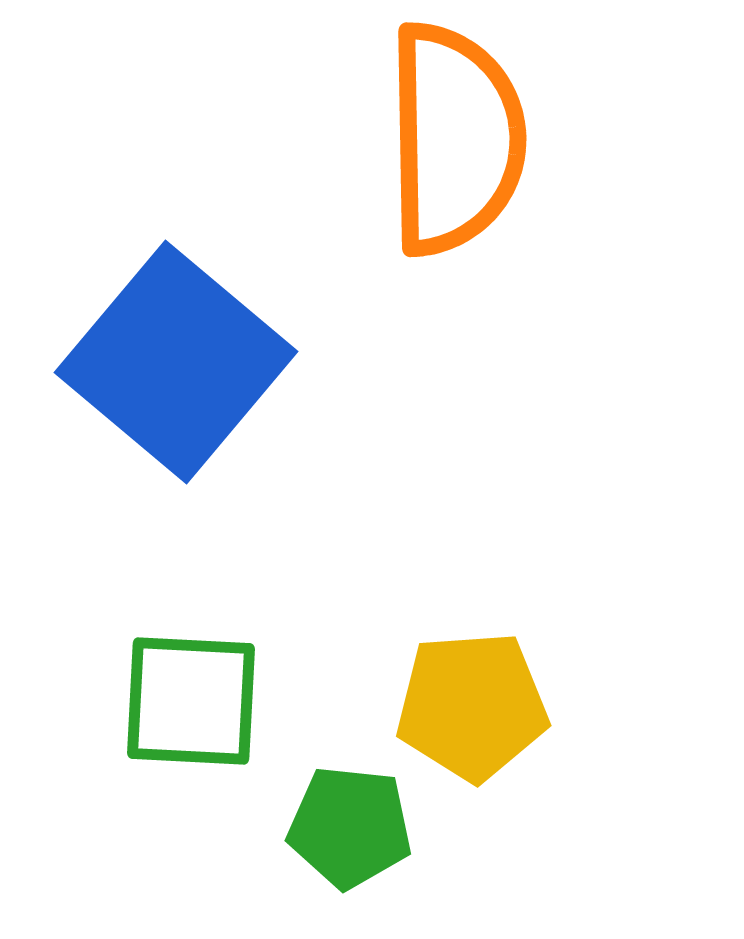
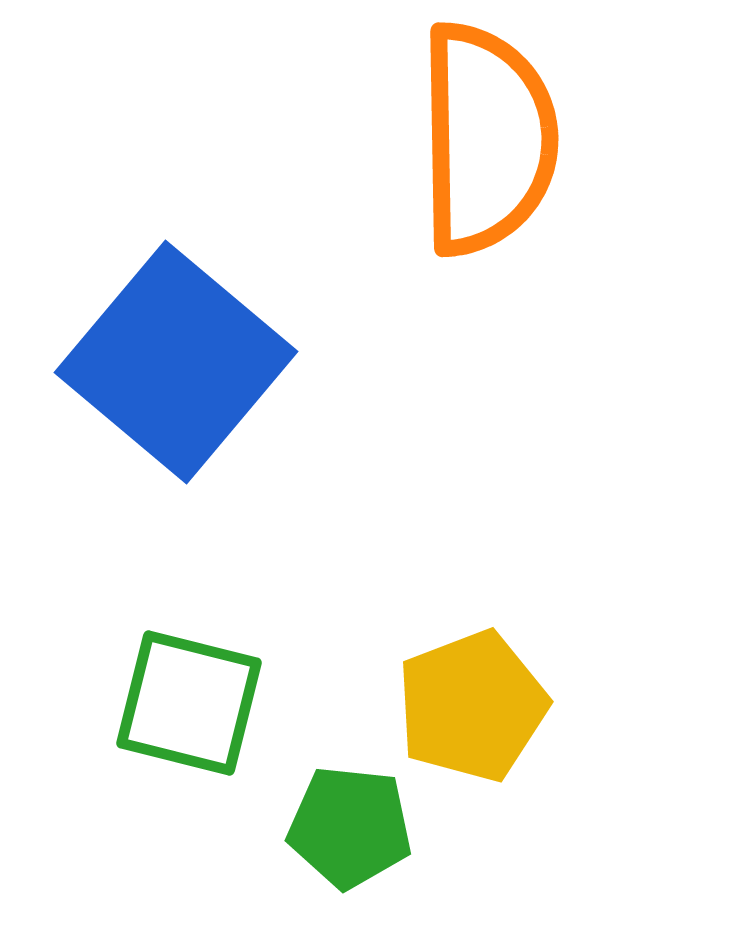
orange semicircle: moved 32 px right
green square: moved 2 px left, 2 px down; rotated 11 degrees clockwise
yellow pentagon: rotated 17 degrees counterclockwise
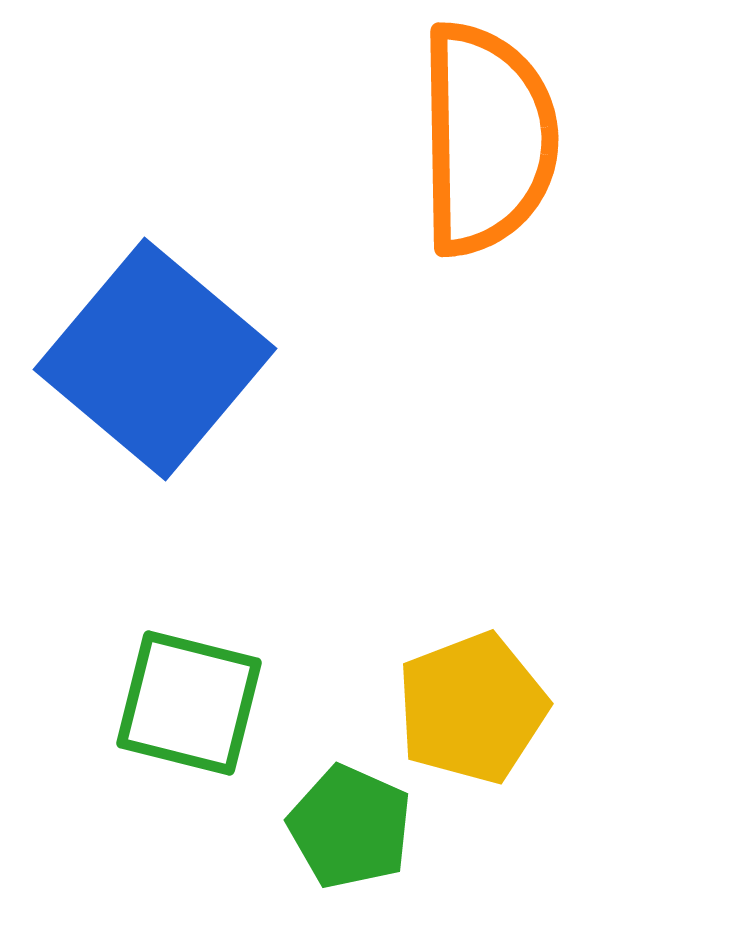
blue square: moved 21 px left, 3 px up
yellow pentagon: moved 2 px down
green pentagon: rotated 18 degrees clockwise
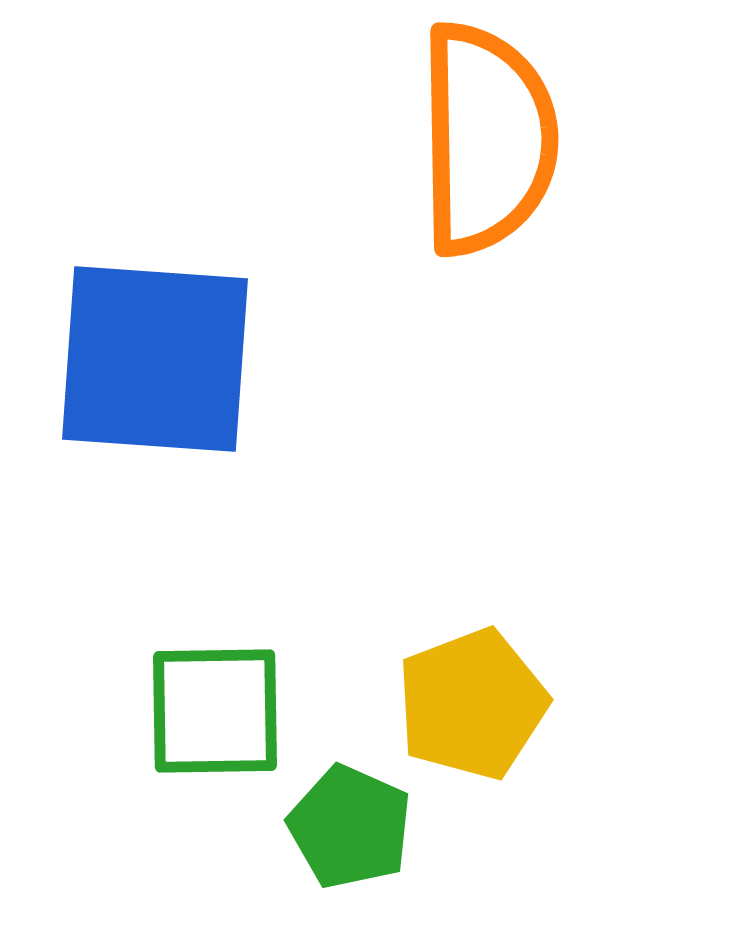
blue square: rotated 36 degrees counterclockwise
green square: moved 26 px right, 8 px down; rotated 15 degrees counterclockwise
yellow pentagon: moved 4 px up
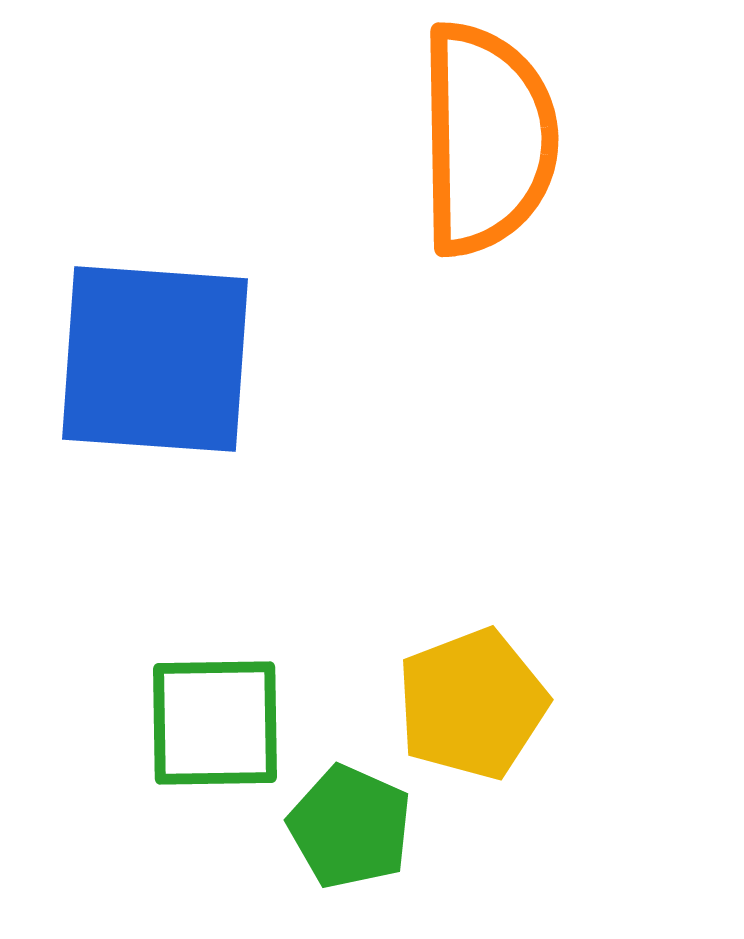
green square: moved 12 px down
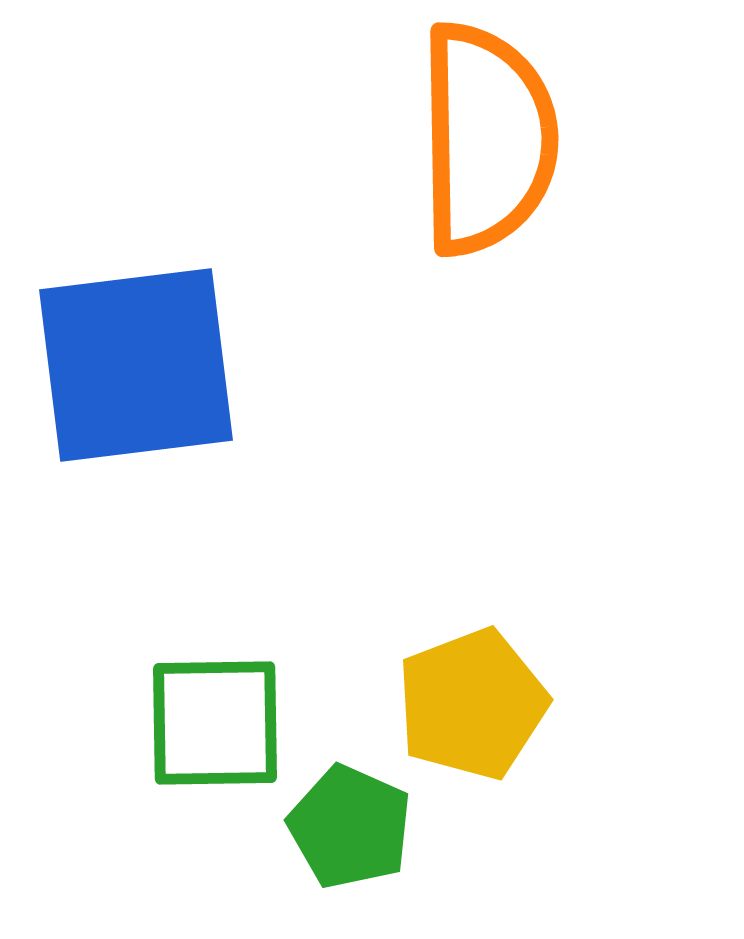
blue square: moved 19 px left, 6 px down; rotated 11 degrees counterclockwise
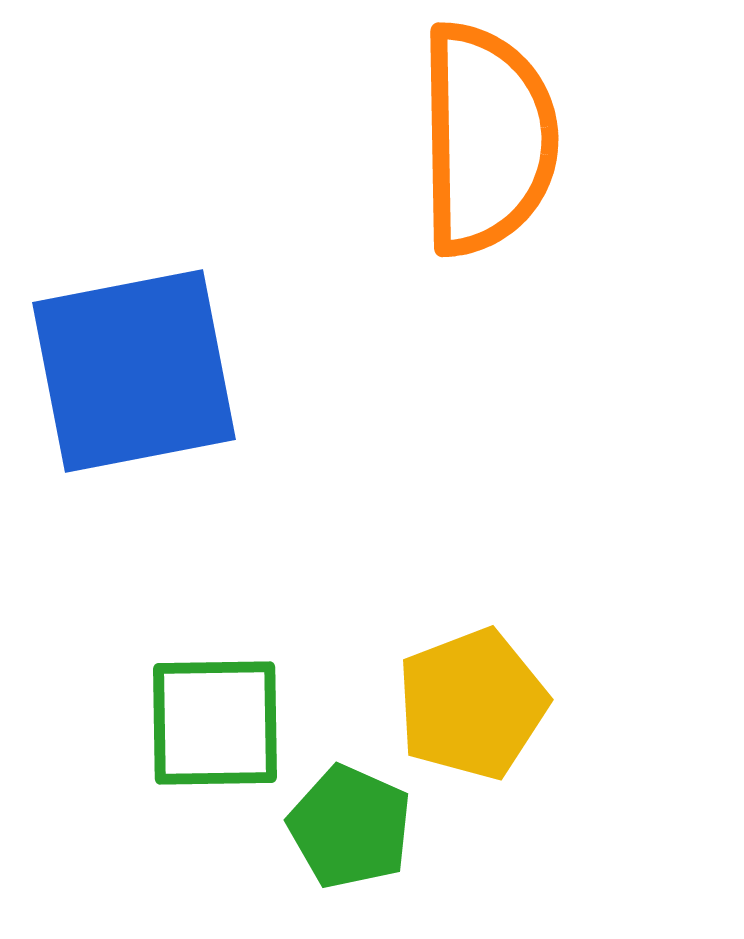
blue square: moved 2 px left, 6 px down; rotated 4 degrees counterclockwise
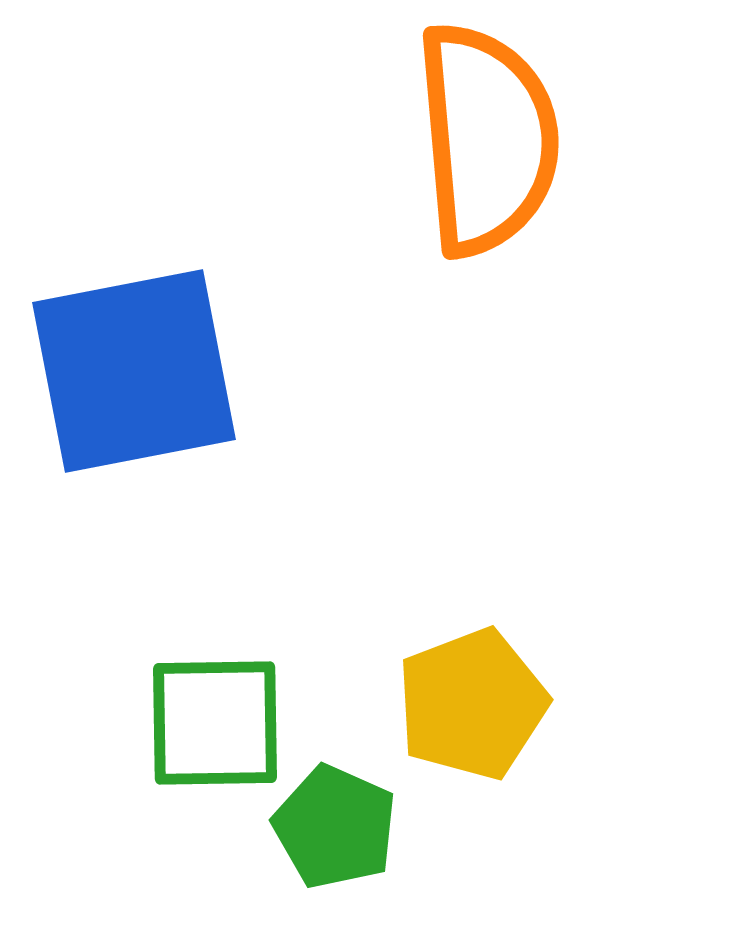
orange semicircle: rotated 4 degrees counterclockwise
green pentagon: moved 15 px left
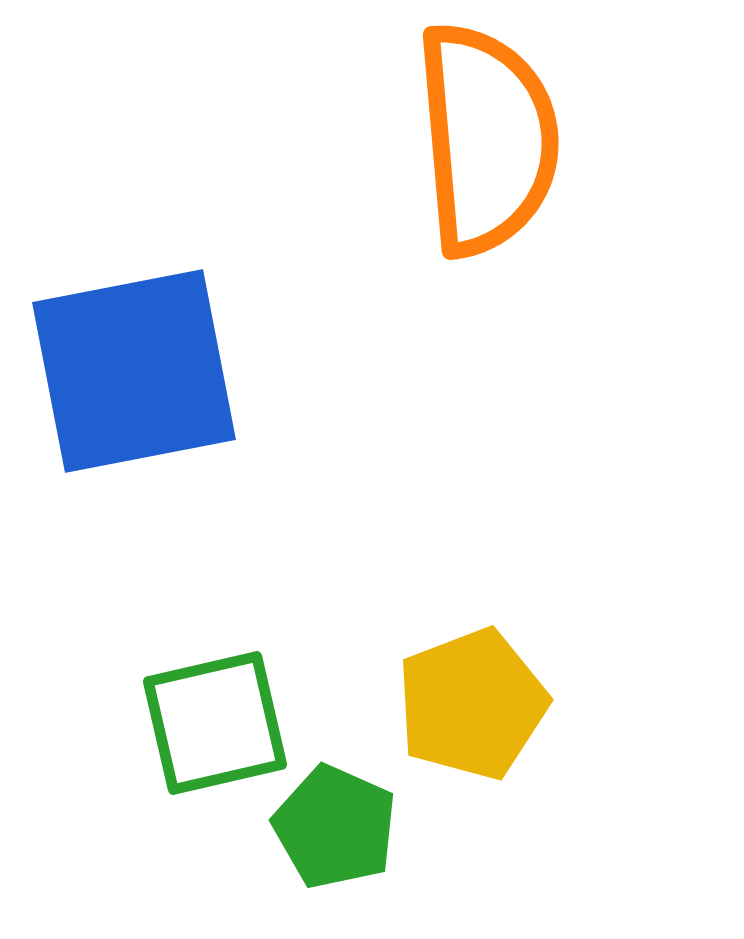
green square: rotated 12 degrees counterclockwise
